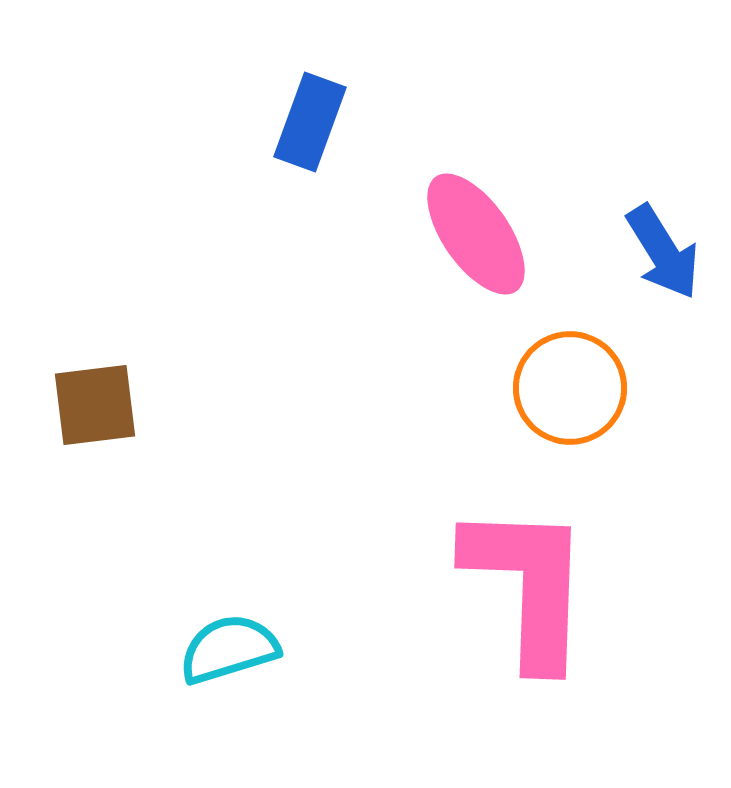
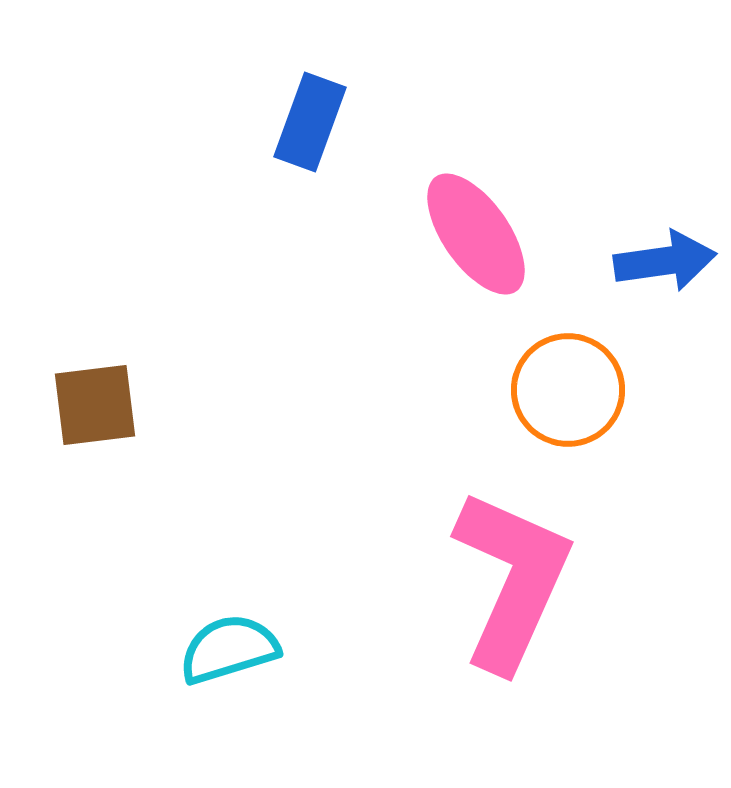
blue arrow: moved 2 px right, 9 px down; rotated 66 degrees counterclockwise
orange circle: moved 2 px left, 2 px down
pink L-shape: moved 16 px left, 5 px up; rotated 22 degrees clockwise
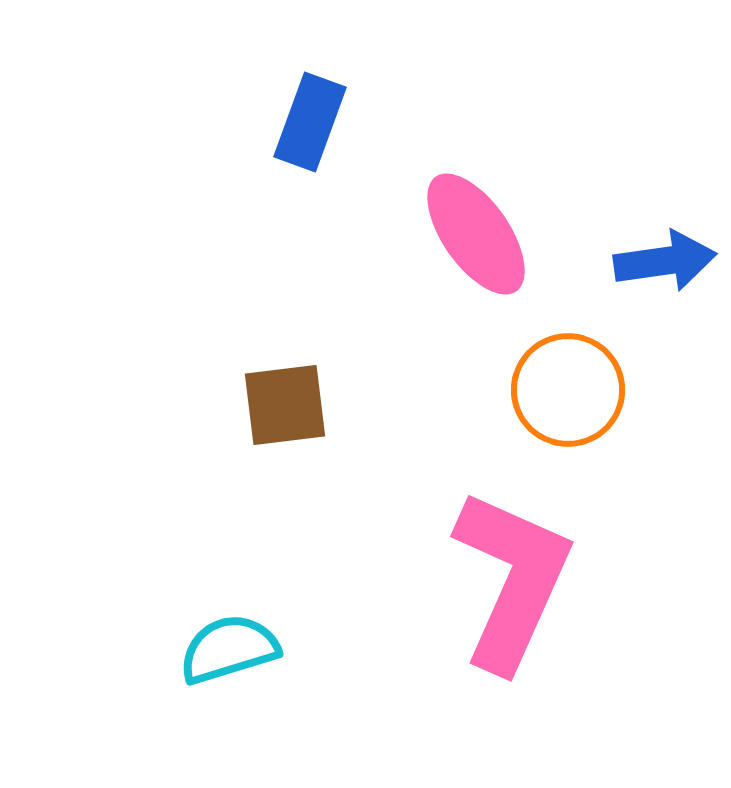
brown square: moved 190 px right
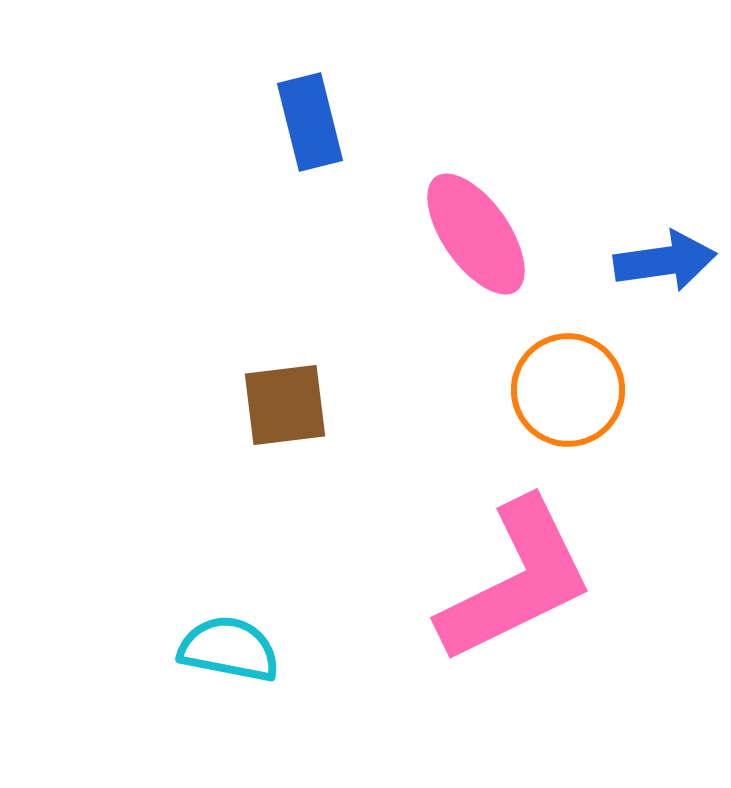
blue rectangle: rotated 34 degrees counterclockwise
pink L-shape: moved 4 px right, 1 px down; rotated 40 degrees clockwise
cyan semicircle: rotated 28 degrees clockwise
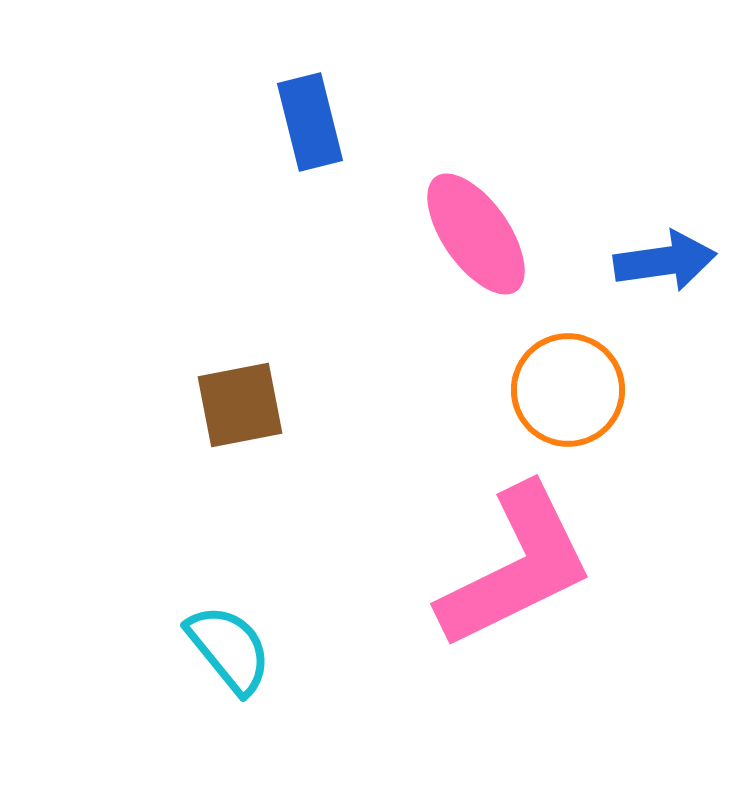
brown square: moved 45 px left; rotated 4 degrees counterclockwise
pink L-shape: moved 14 px up
cyan semicircle: rotated 40 degrees clockwise
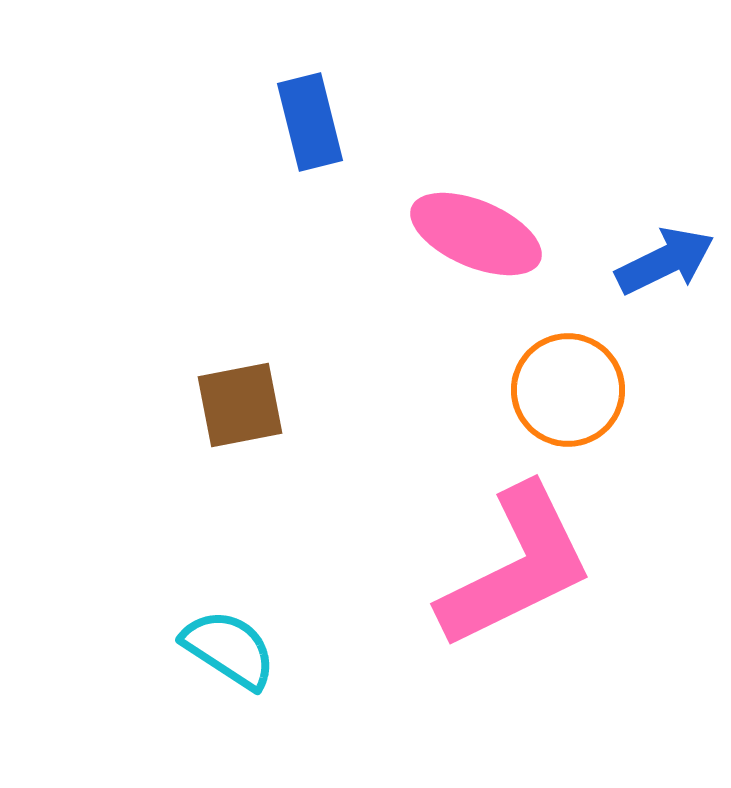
pink ellipse: rotated 32 degrees counterclockwise
blue arrow: rotated 18 degrees counterclockwise
cyan semicircle: rotated 18 degrees counterclockwise
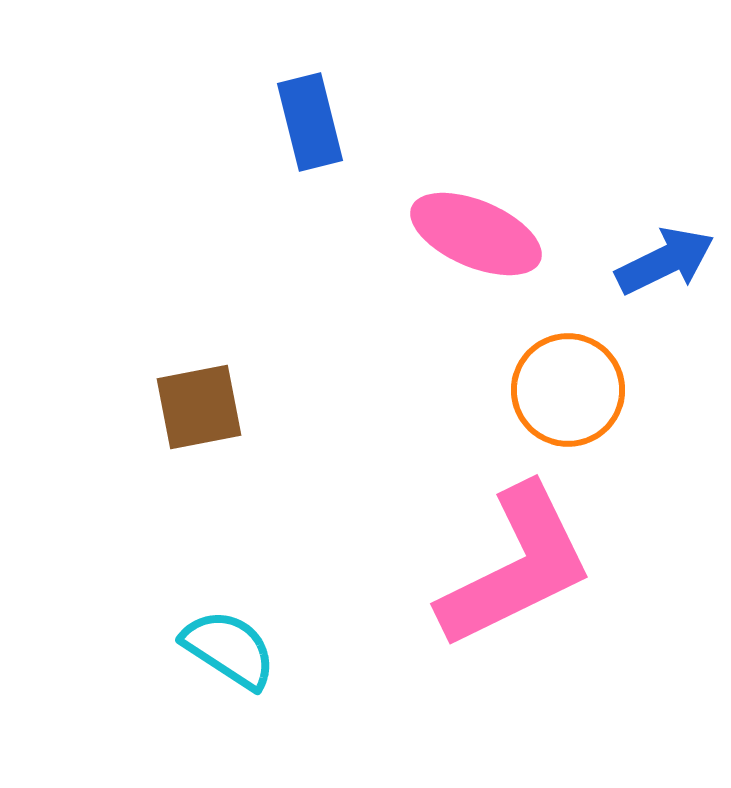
brown square: moved 41 px left, 2 px down
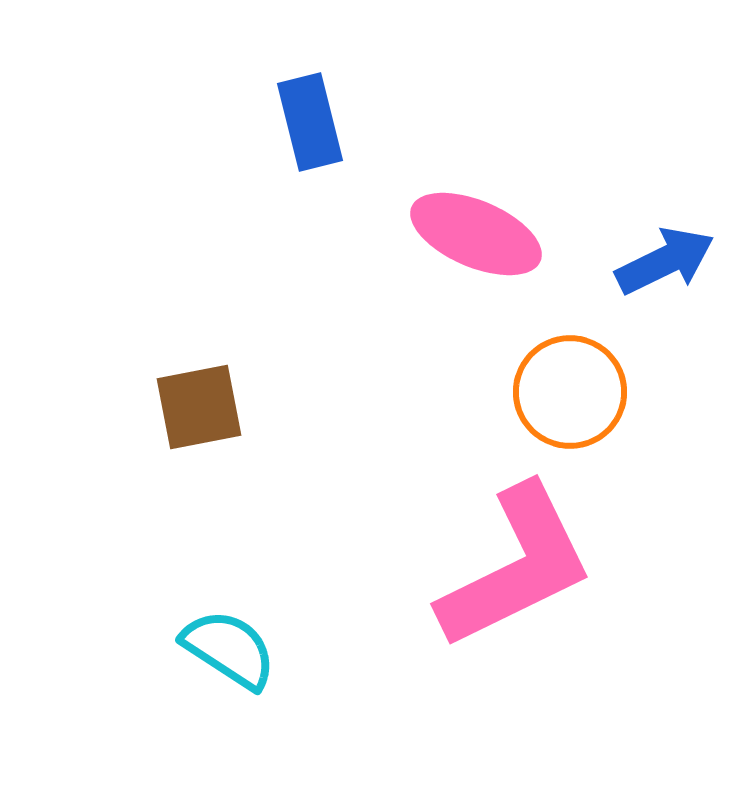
orange circle: moved 2 px right, 2 px down
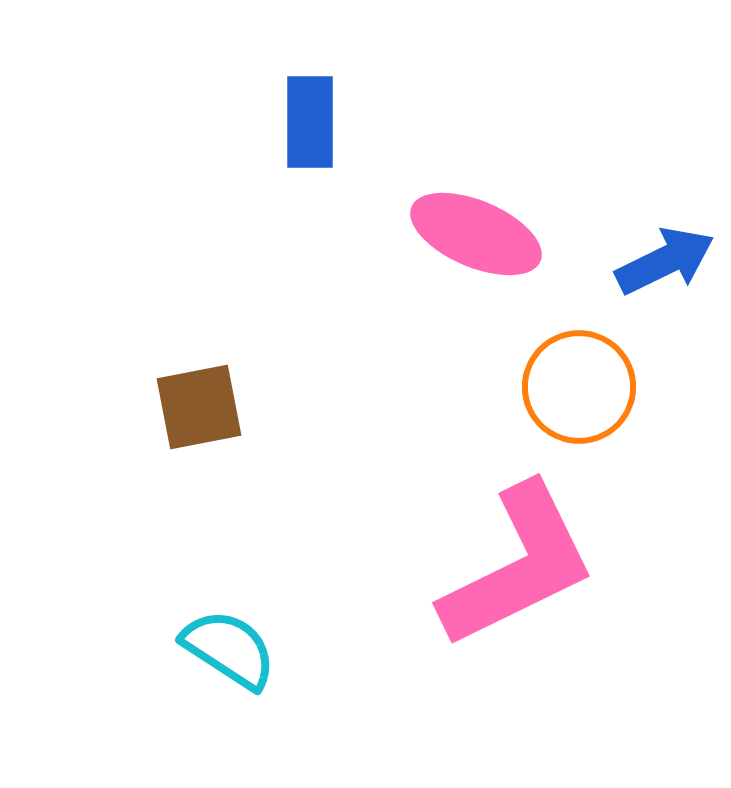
blue rectangle: rotated 14 degrees clockwise
orange circle: moved 9 px right, 5 px up
pink L-shape: moved 2 px right, 1 px up
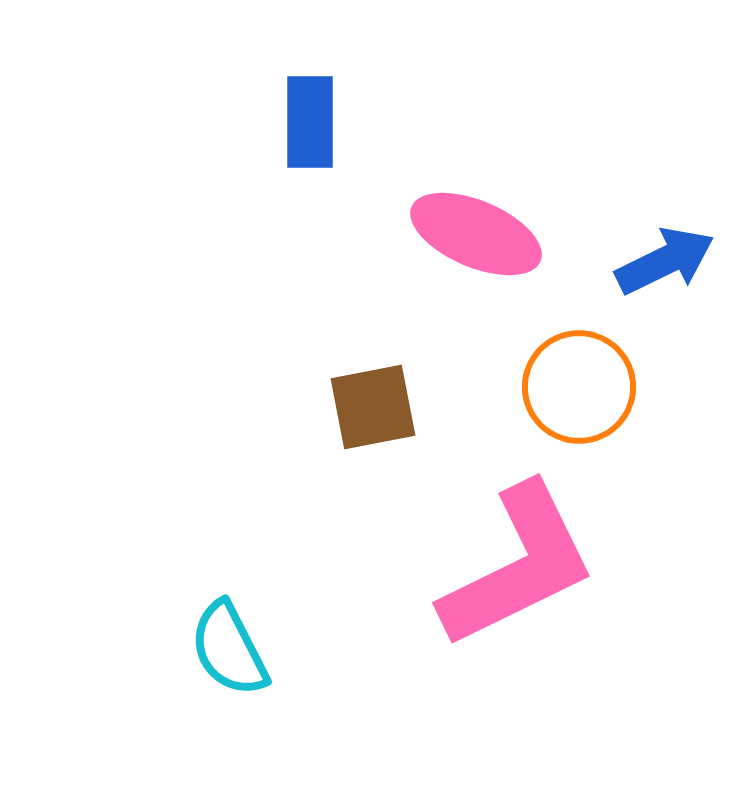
brown square: moved 174 px right
cyan semicircle: rotated 150 degrees counterclockwise
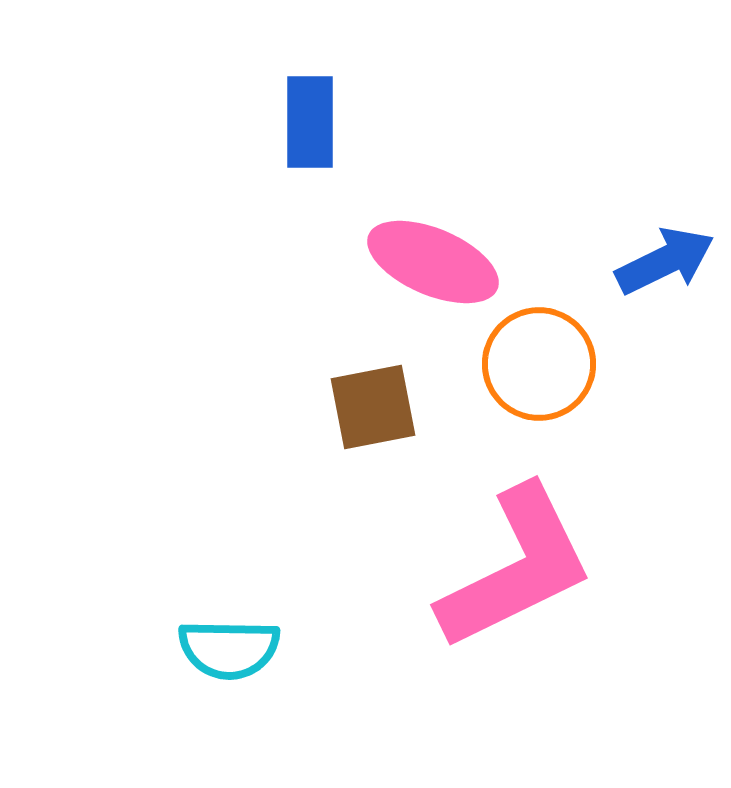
pink ellipse: moved 43 px left, 28 px down
orange circle: moved 40 px left, 23 px up
pink L-shape: moved 2 px left, 2 px down
cyan semicircle: rotated 62 degrees counterclockwise
